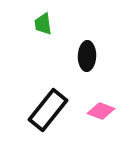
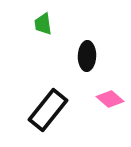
pink diamond: moved 9 px right, 12 px up; rotated 20 degrees clockwise
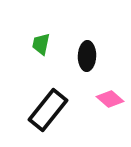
green trapezoid: moved 2 px left, 20 px down; rotated 20 degrees clockwise
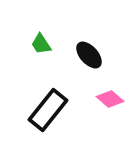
green trapezoid: rotated 45 degrees counterclockwise
black ellipse: moved 2 px right, 1 px up; rotated 44 degrees counterclockwise
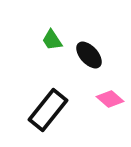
green trapezoid: moved 11 px right, 4 px up
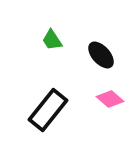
black ellipse: moved 12 px right
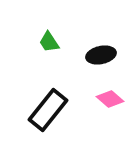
green trapezoid: moved 3 px left, 2 px down
black ellipse: rotated 60 degrees counterclockwise
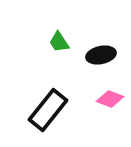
green trapezoid: moved 10 px right
pink diamond: rotated 20 degrees counterclockwise
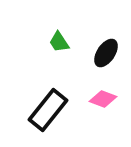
black ellipse: moved 5 px right, 2 px up; rotated 44 degrees counterclockwise
pink diamond: moved 7 px left
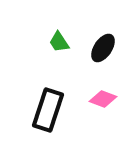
black ellipse: moved 3 px left, 5 px up
black rectangle: rotated 21 degrees counterclockwise
